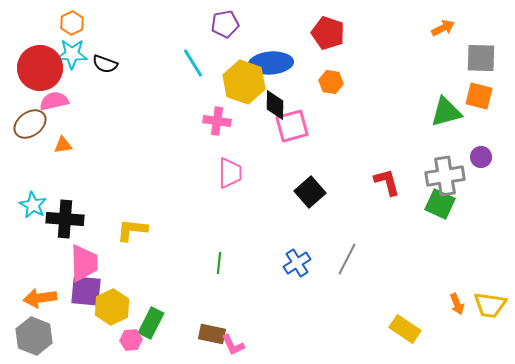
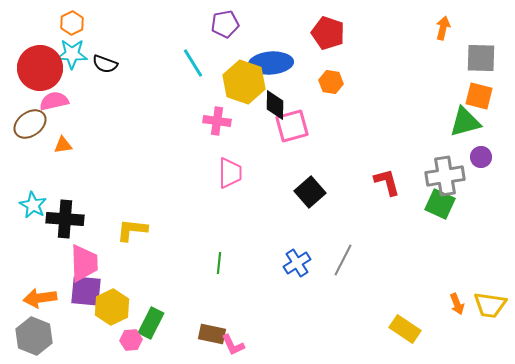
orange arrow at (443, 28): rotated 50 degrees counterclockwise
green triangle at (446, 112): moved 19 px right, 10 px down
gray line at (347, 259): moved 4 px left, 1 px down
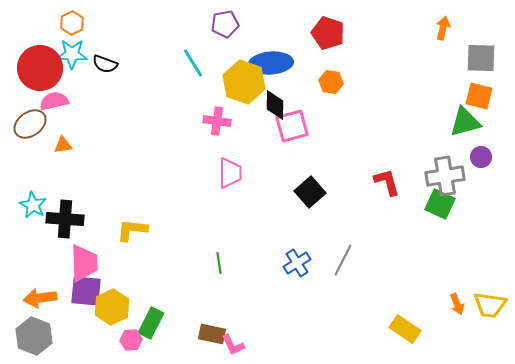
green line at (219, 263): rotated 15 degrees counterclockwise
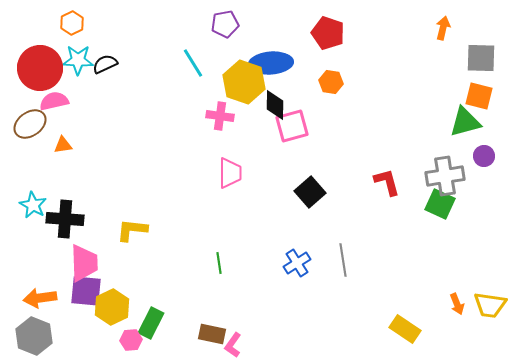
cyan star at (72, 54): moved 6 px right, 6 px down
black semicircle at (105, 64): rotated 135 degrees clockwise
pink cross at (217, 121): moved 3 px right, 5 px up
purple circle at (481, 157): moved 3 px right, 1 px up
gray line at (343, 260): rotated 36 degrees counterclockwise
pink L-shape at (233, 345): rotated 60 degrees clockwise
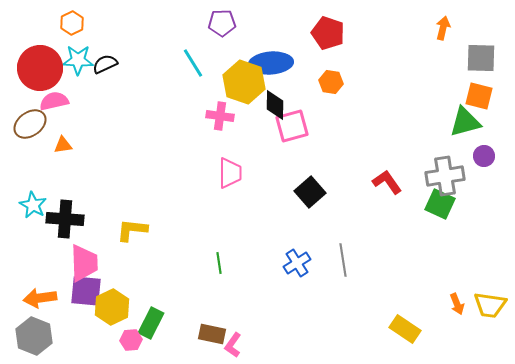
purple pentagon at (225, 24): moved 3 px left, 1 px up; rotated 8 degrees clockwise
red L-shape at (387, 182): rotated 20 degrees counterclockwise
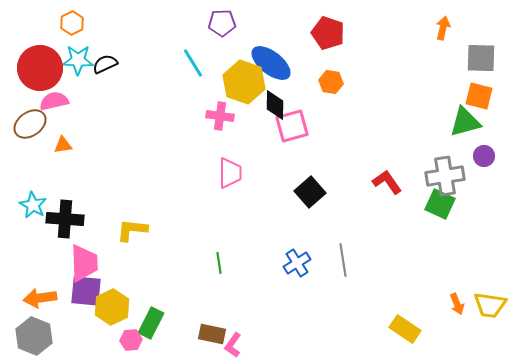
blue ellipse at (271, 63): rotated 42 degrees clockwise
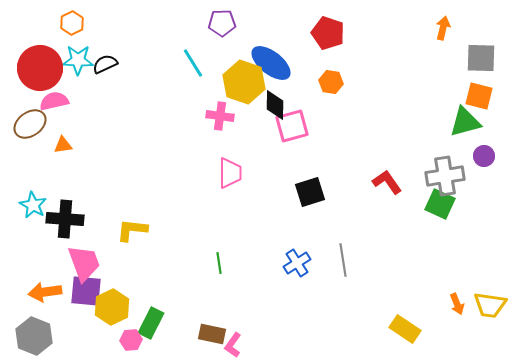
black square at (310, 192): rotated 24 degrees clockwise
pink trapezoid at (84, 263): rotated 18 degrees counterclockwise
orange arrow at (40, 298): moved 5 px right, 6 px up
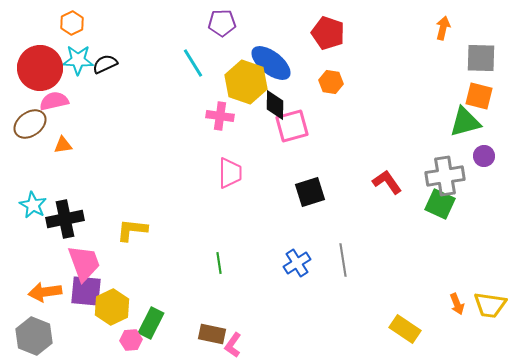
yellow hexagon at (244, 82): moved 2 px right
black cross at (65, 219): rotated 15 degrees counterclockwise
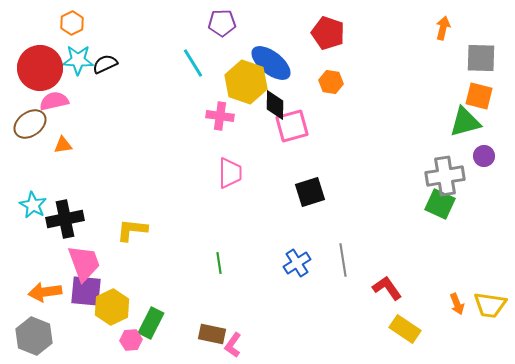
red L-shape at (387, 182): moved 106 px down
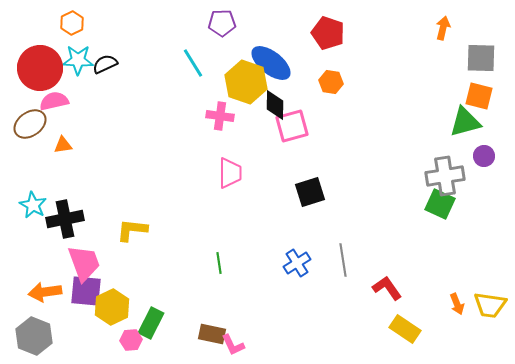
pink L-shape at (233, 345): rotated 60 degrees counterclockwise
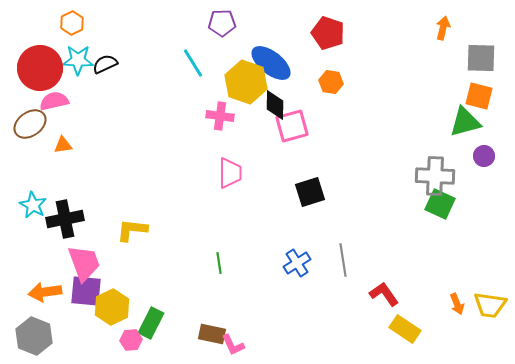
gray cross at (445, 176): moved 10 px left; rotated 12 degrees clockwise
red L-shape at (387, 288): moved 3 px left, 6 px down
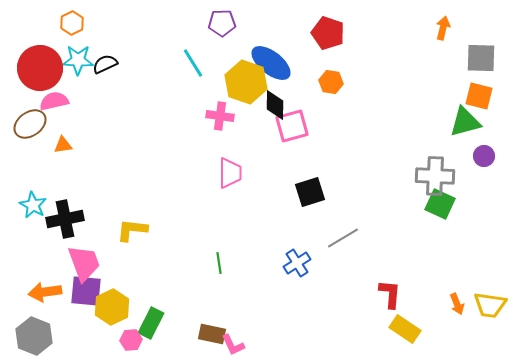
gray line at (343, 260): moved 22 px up; rotated 68 degrees clockwise
red L-shape at (384, 294): moved 6 px right; rotated 40 degrees clockwise
